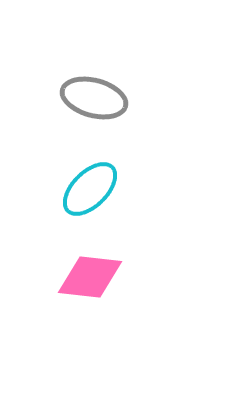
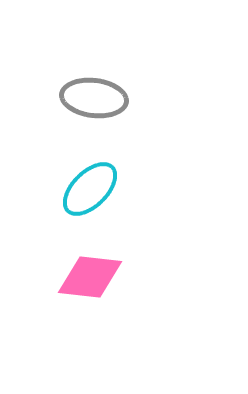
gray ellipse: rotated 8 degrees counterclockwise
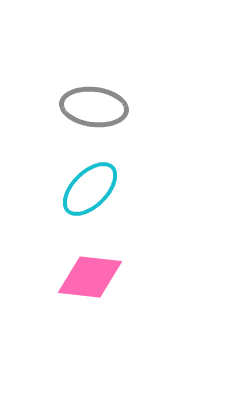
gray ellipse: moved 9 px down
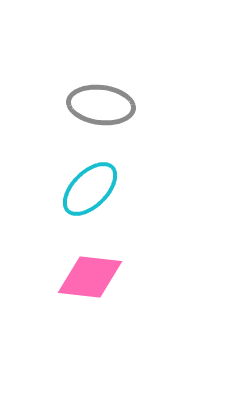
gray ellipse: moved 7 px right, 2 px up
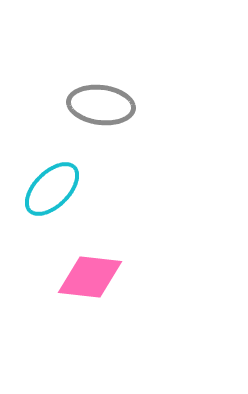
cyan ellipse: moved 38 px left
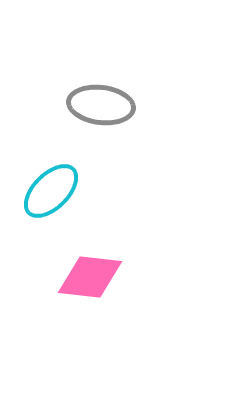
cyan ellipse: moved 1 px left, 2 px down
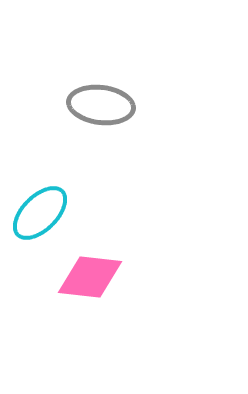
cyan ellipse: moved 11 px left, 22 px down
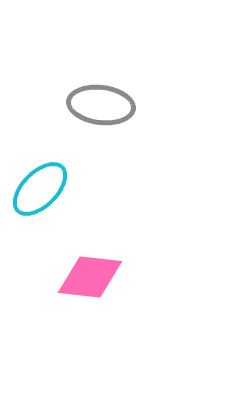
cyan ellipse: moved 24 px up
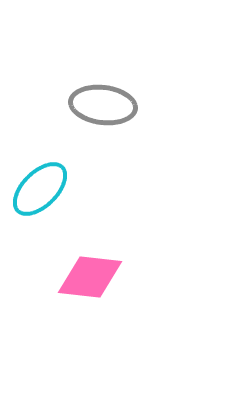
gray ellipse: moved 2 px right
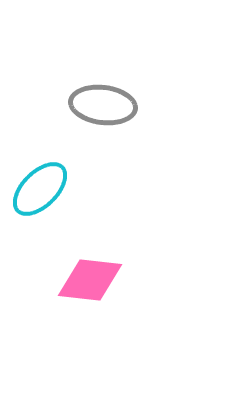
pink diamond: moved 3 px down
